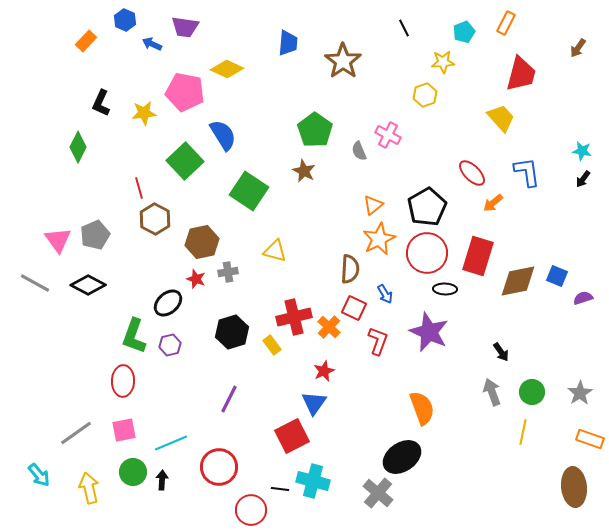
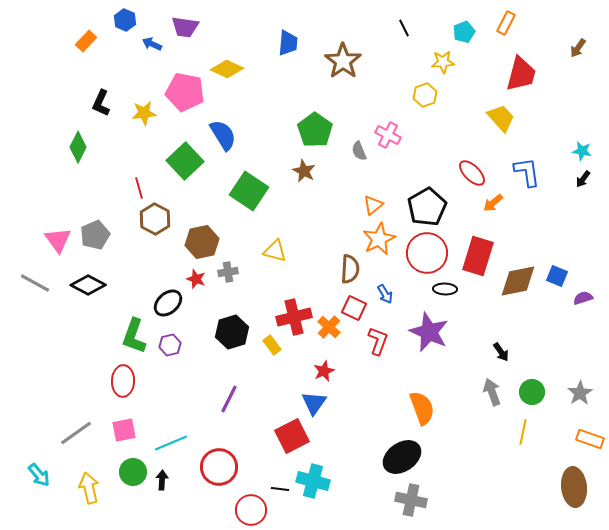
gray cross at (378, 493): moved 33 px right, 7 px down; rotated 28 degrees counterclockwise
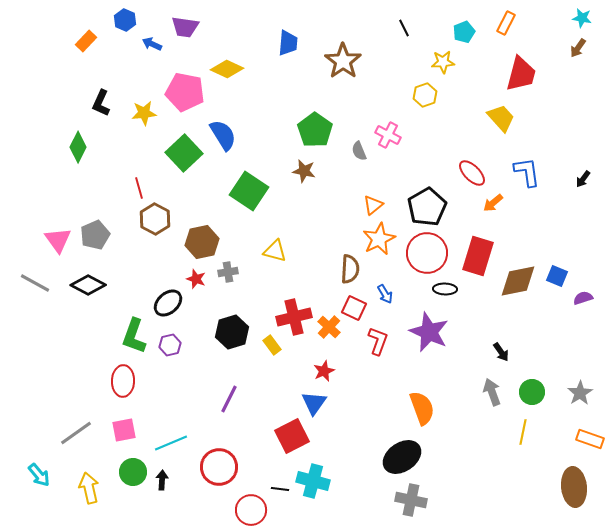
cyan star at (582, 151): moved 133 px up
green square at (185, 161): moved 1 px left, 8 px up
brown star at (304, 171): rotated 15 degrees counterclockwise
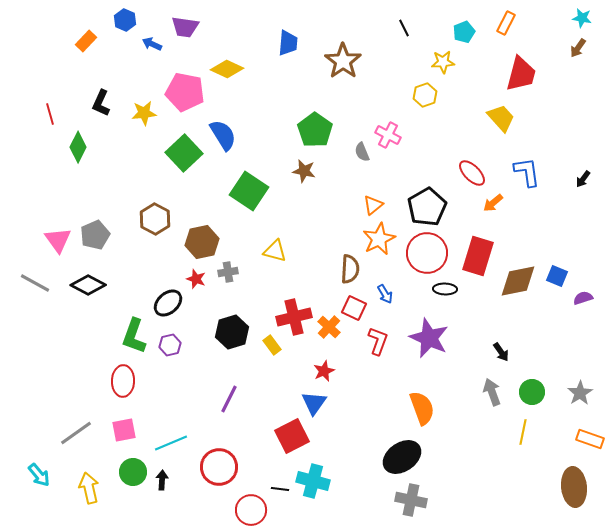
gray semicircle at (359, 151): moved 3 px right, 1 px down
red line at (139, 188): moved 89 px left, 74 px up
purple star at (429, 332): moved 6 px down
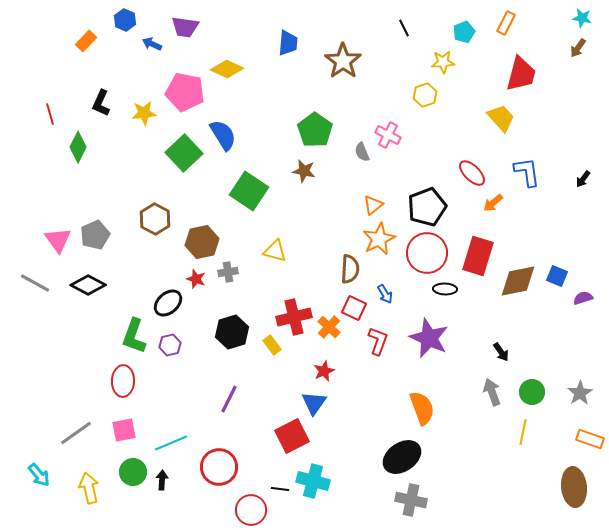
black pentagon at (427, 207): rotated 9 degrees clockwise
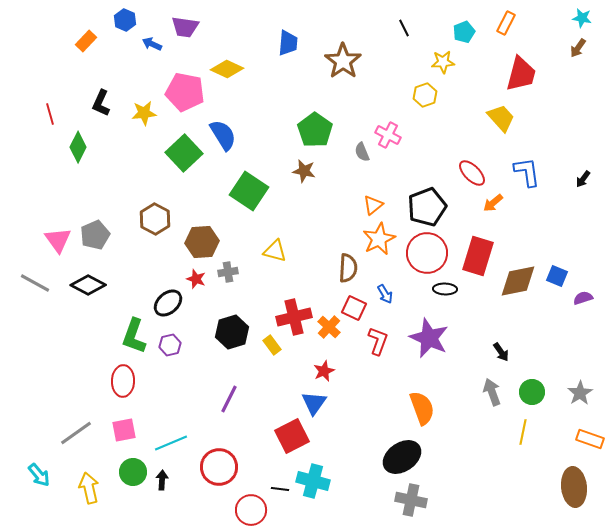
brown hexagon at (202, 242): rotated 8 degrees clockwise
brown semicircle at (350, 269): moved 2 px left, 1 px up
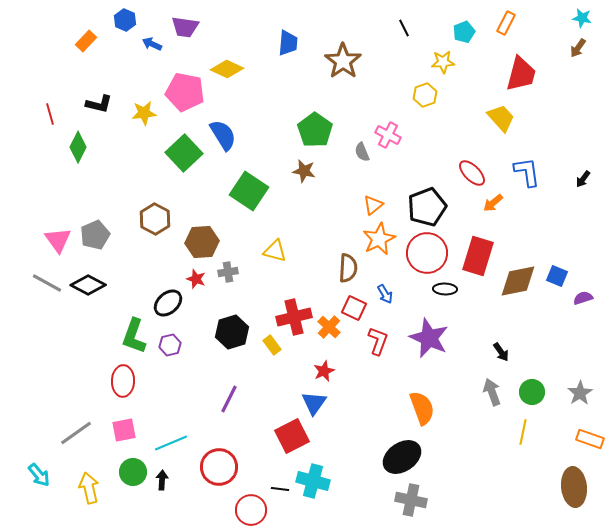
black L-shape at (101, 103): moved 2 px left, 1 px down; rotated 100 degrees counterclockwise
gray line at (35, 283): moved 12 px right
